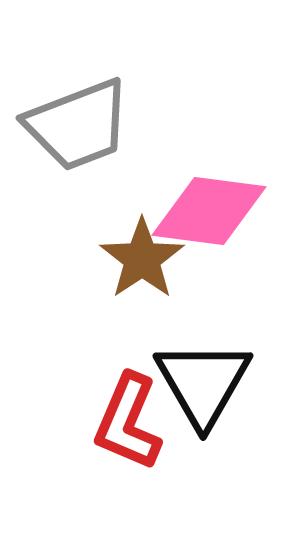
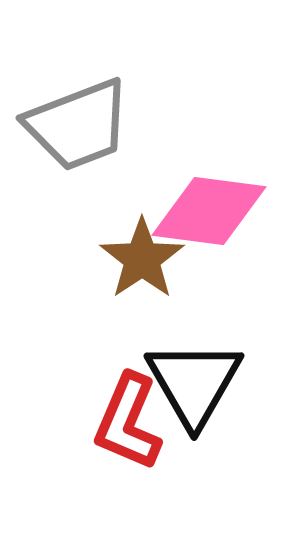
black triangle: moved 9 px left
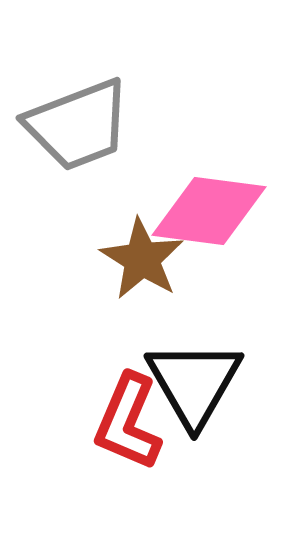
brown star: rotated 6 degrees counterclockwise
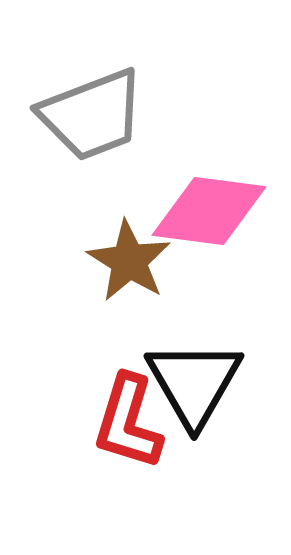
gray trapezoid: moved 14 px right, 10 px up
brown star: moved 13 px left, 2 px down
red L-shape: rotated 6 degrees counterclockwise
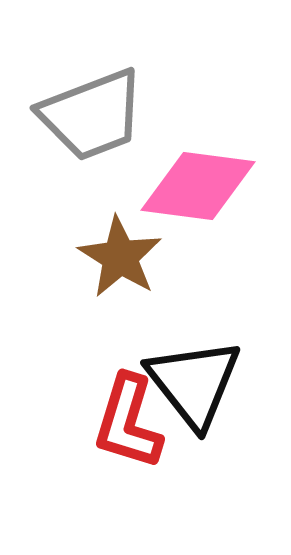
pink diamond: moved 11 px left, 25 px up
brown star: moved 9 px left, 4 px up
black triangle: rotated 8 degrees counterclockwise
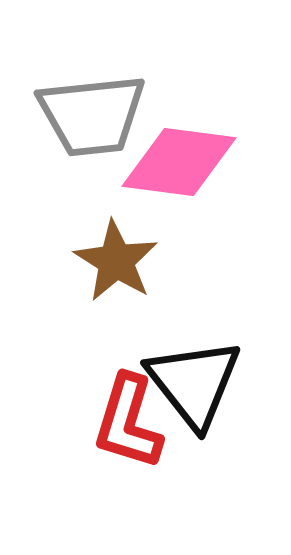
gray trapezoid: rotated 15 degrees clockwise
pink diamond: moved 19 px left, 24 px up
brown star: moved 4 px left, 4 px down
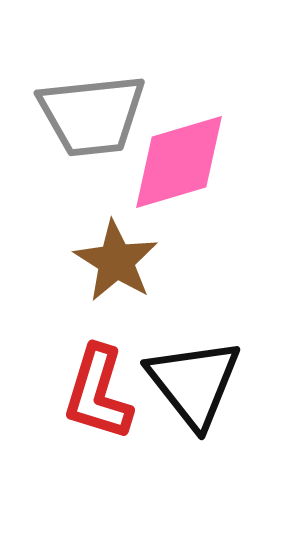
pink diamond: rotated 24 degrees counterclockwise
red L-shape: moved 30 px left, 29 px up
